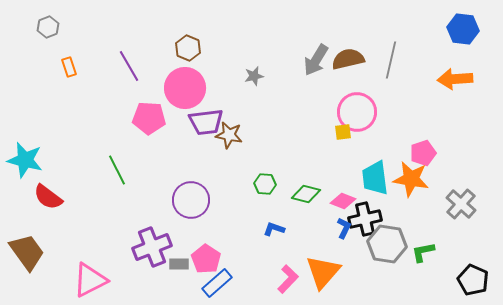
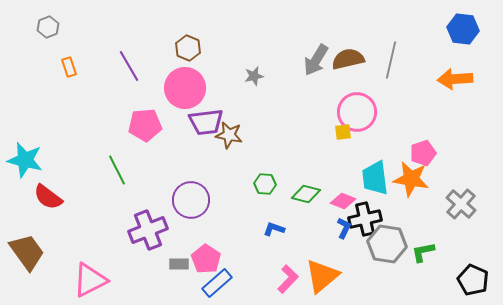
pink pentagon at (149, 118): moved 4 px left, 7 px down; rotated 8 degrees counterclockwise
purple cross at (152, 247): moved 4 px left, 17 px up
orange triangle at (323, 272): moved 1 px left, 4 px down; rotated 9 degrees clockwise
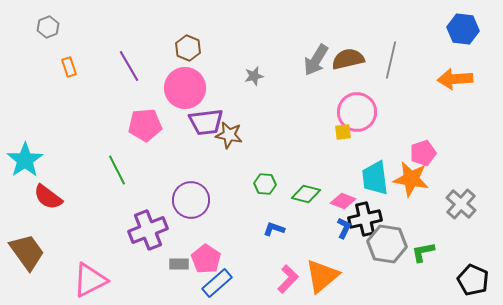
cyan star at (25, 160): rotated 24 degrees clockwise
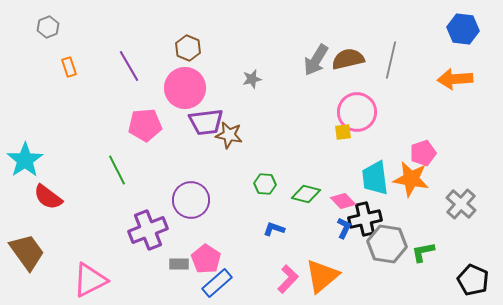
gray star at (254, 76): moved 2 px left, 3 px down
pink diamond at (343, 201): rotated 25 degrees clockwise
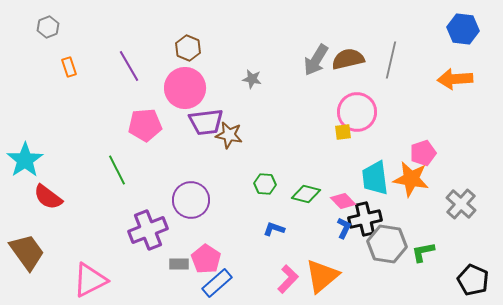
gray star at (252, 79): rotated 24 degrees clockwise
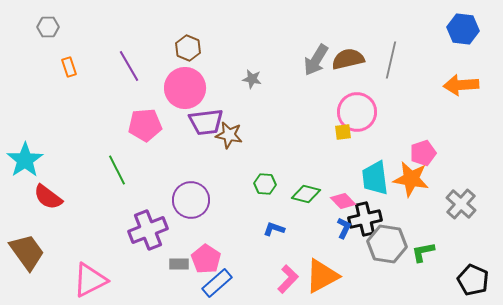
gray hexagon at (48, 27): rotated 20 degrees clockwise
orange arrow at (455, 79): moved 6 px right, 6 px down
orange triangle at (322, 276): rotated 12 degrees clockwise
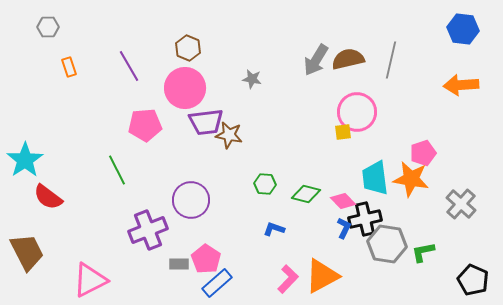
brown trapezoid at (27, 252): rotated 9 degrees clockwise
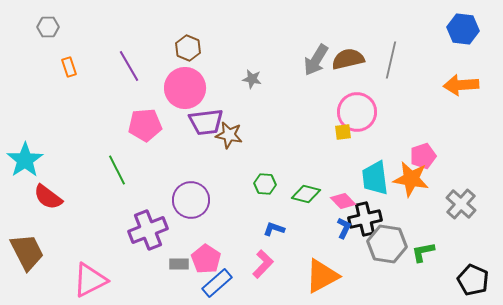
pink pentagon at (423, 153): moved 3 px down
pink L-shape at (288, 279): moved 25 px left, 15 px up
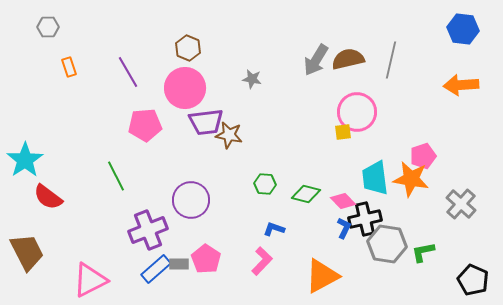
purple line at (129, 66): moved 1 px left, 6 px down
green line at (117, 170): moved 1 px left, 6 px down
pink L-shape at (263, 264): moved 1 px left, 3 px up
blue rectangle at (217, 283): moved 61 px left, 14 px up
